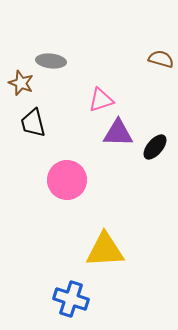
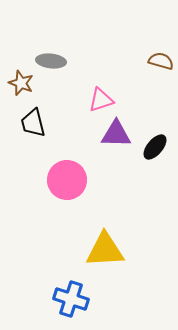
brown semicircle: moved 2 px down
purple triangle: moved 2 px left, 1 px down
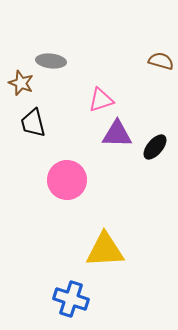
purple triangle: moved 1 px right
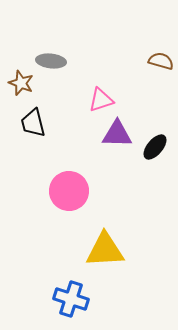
pink circle: moved 2 px right, 11 px down
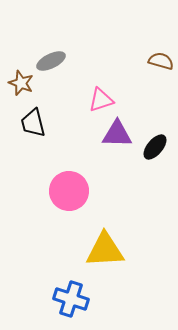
gray ellipse: rotated 32 degrees counterclockwise
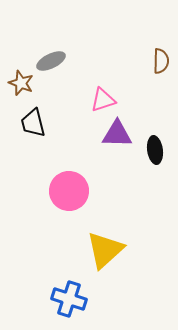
brown semicircle: rotated 75 degrees clockwise
pink triangle: moved 2 px right
black ellipse: moved 3 px down; rotated 48 degrees counterclockwise
yellow triangle: rotated 39 degrees counterclockwise
blue cross: moved 2 px left
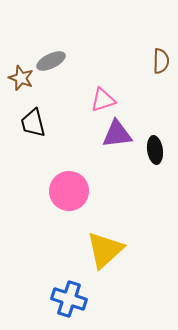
brown star: moved 5 px up
purple triangle: rotated 8 degrees counterclockwise
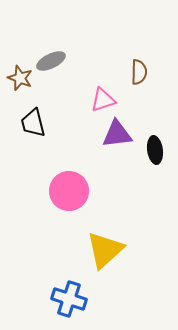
brown semicircle: moved 22 px left, 11 px down
brown star: moved 1 px left
